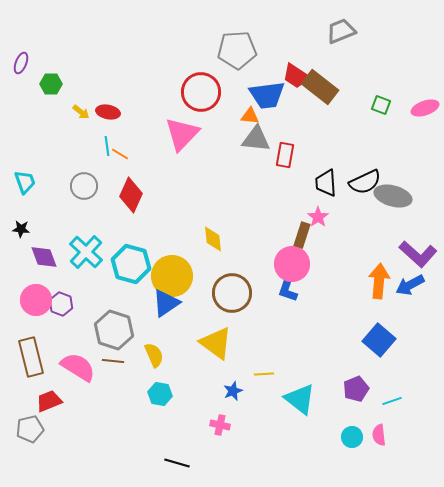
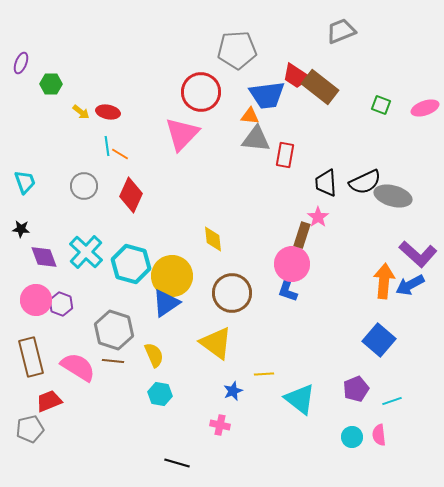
orange arrow at (379, 281): moved 5 px right
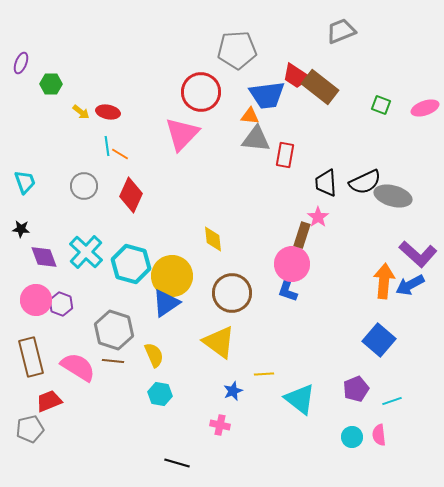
yellow triangle at (216, 343): moved 3 px right, 1 px up
